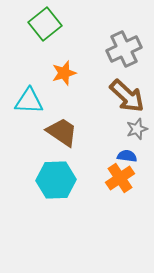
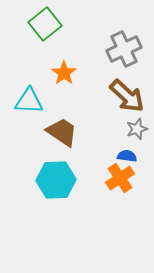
orange star: rotated 20 degrees counterclockwise
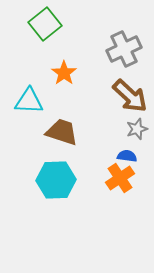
brown arrow: moved 3 px right
brown trapezoid: rotated 16 degrees counterclockwise
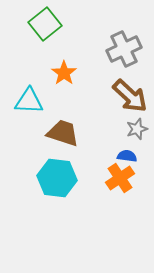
brown trapezoid: moved 1 px right, 1 px down
cyan hexagon: moved 1 px right, 2 px up; rotated 9 degrees clockwise
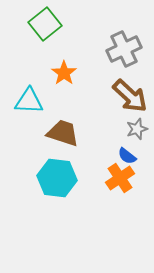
blue semicircle: rotated 150 degrees counterclockwise
